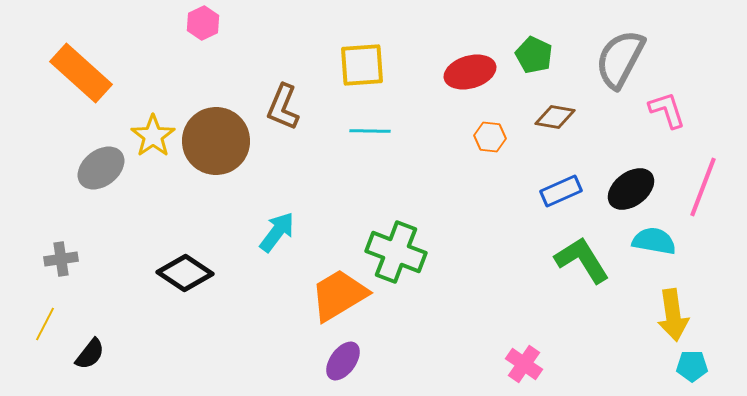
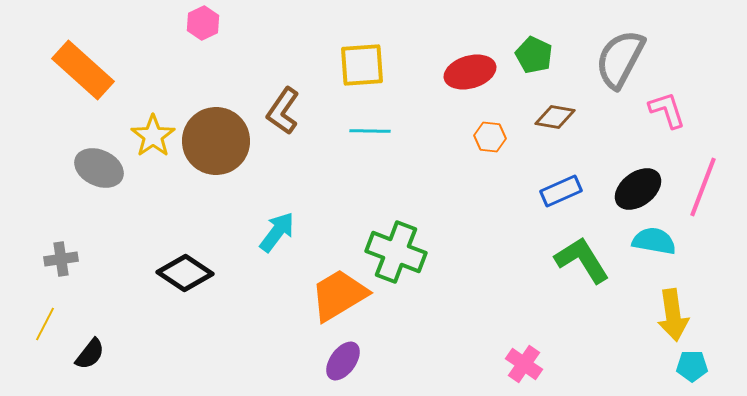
orange rectangle: moved 2 px right, 3 px up
brown L-shape: moved 4 px down; rotated 12 degrees clockwise
gray ellipse: moved 2 px left; rotated 63 degrees clockwise
black ellipse: moved 7 px right
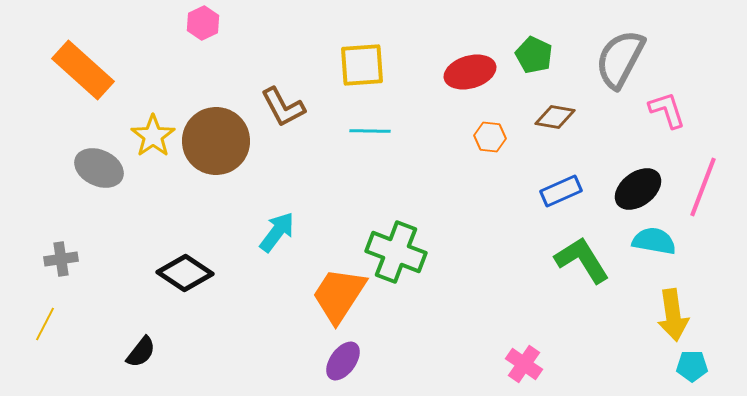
brown L-shape: moved 4 px up; rotated 63 degrees counterclockwise
orange trapezoid: rotated 26 degrees counterclockwise
black semicircle: moved 51 px right, 2 px up
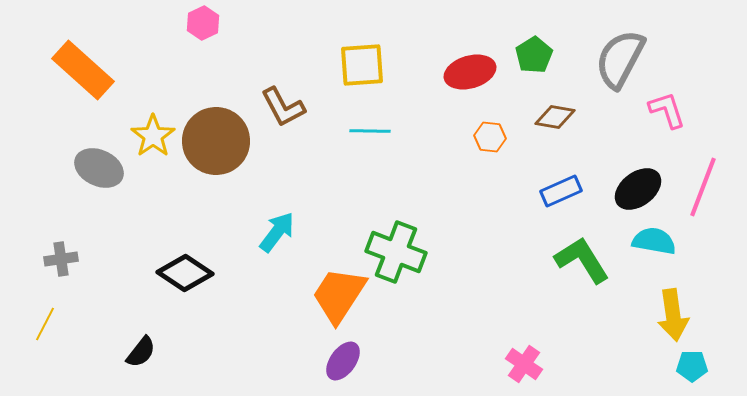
green pentagon: rotated 15 degrees clockwise
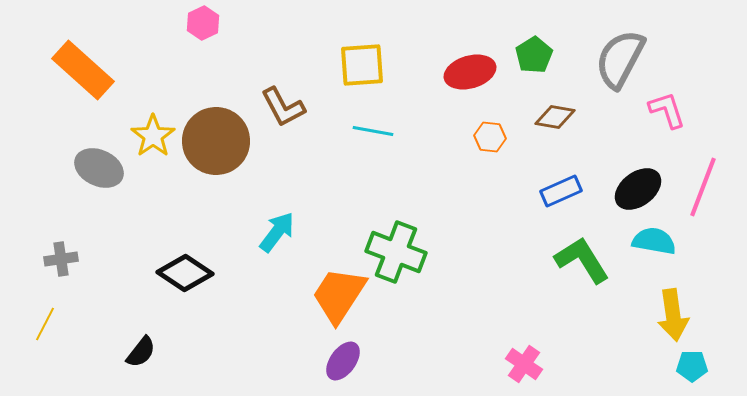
cyan line: moved 3 px right; rotated 9 degrees clockwise
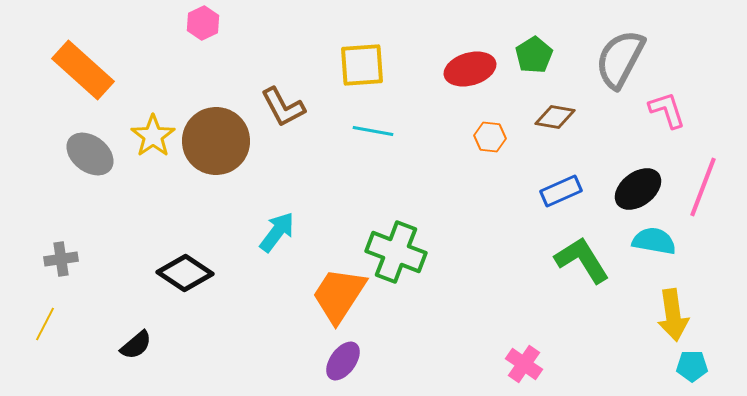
red ellipse: moved 3 px up
gray ellipse: moved 9 px left, 14 px up; rotated 12 degrees clockwise
black semicircle: moved 5 px left, 7 px up; rotated 12 degrees clockwise
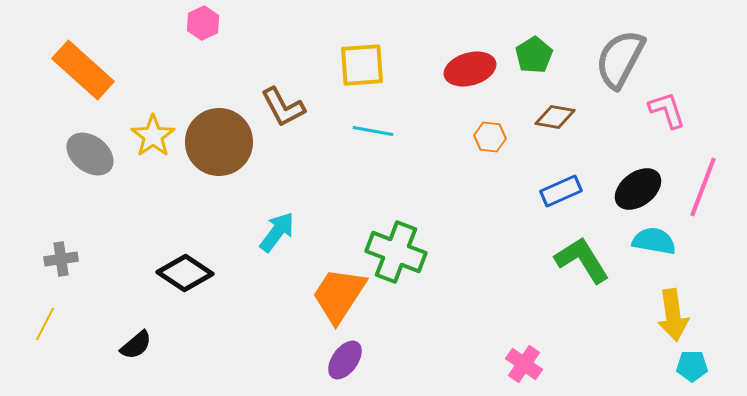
brown circle: moved 3 px right, 1 px down
purple ellipse: moved 2 px right, 1 px up
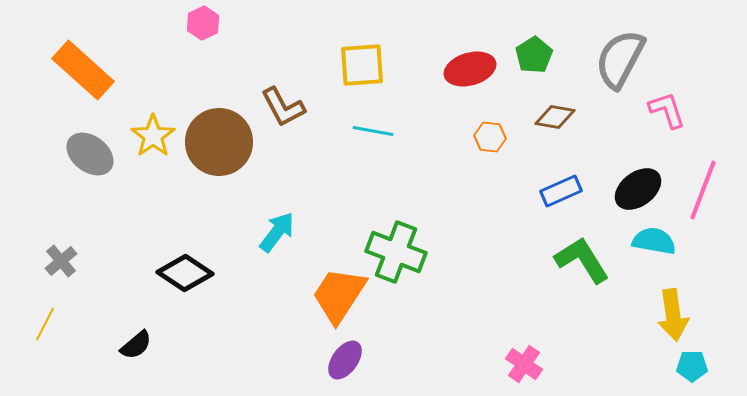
pink line: moved 3 px down
gray cross: moved 2 px down; rotated 32 degrees counterclockwise
